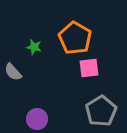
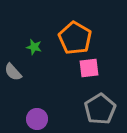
gray pentagon: moved 1 px left, 2 px up
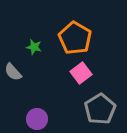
pink square: moved 8 px left, 5 px down; rotated 30 degrees counterclockwise
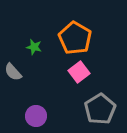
pink square: moved 2 px left, 1 px up
purple circle: moved 1 px left, 3 px up
